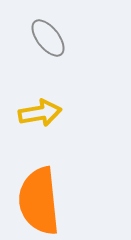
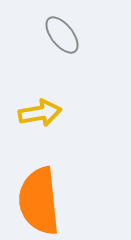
gray ellipse: moved 14 px right, 3 px up
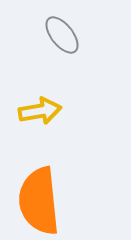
yellow arrow: moved 2 px up
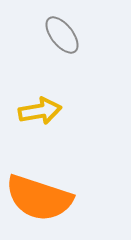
orange semicircle: moved 3 px up; rotated 66 degrees counterclockwise
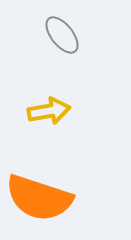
yellow arrow: moved 9 px right
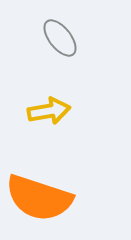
gray ellipse: moved 2 px left, 3 px down
